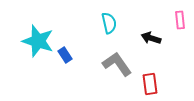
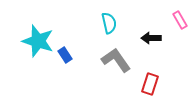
pink rectangle: rotated 24 degrees counterclockwise
black arrow: rotated 18 degrees counterclockwise
gray L-shape: moved 1 px left, 4 px up
red rectangle: rotated 25 degrees clockwise
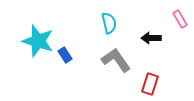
pink rectangle: moved 1 px up
